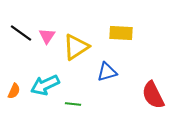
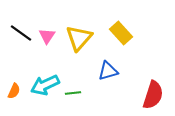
yellow rectangle: rotated 45 degrees clockwise
yellow triangle: moved 3 px right, 9 px up; rotated 16 degrees counterclockwise
blue triangle: moved 1 px right, 1 px up
red semicircle: rotated 136 degrees counterclockwise
green line: moved 11 px up; rotated 14 degrees counterclockwise
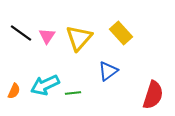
blue triangle: rotated 20 degrees counterclockwise
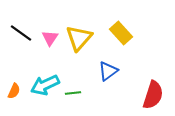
pink triangle: moved 3 px right, 2 px down
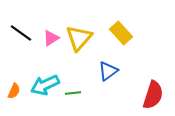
pink triangle: moved 1 px right; rotated 24 degrees clockwise
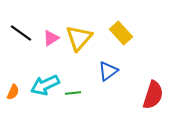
orange semicircle: moved 1 px left, 1 px down
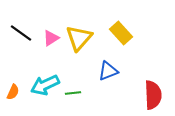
blue triangle: rotated 15 degrees clockwise
red semicircle: rotated 20 degrees counterclockwise
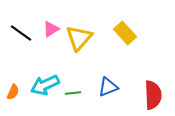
yellow rectangle: moved 4 px right
pink triangle: moved 9 px up
blue triangle: moved 16 px down
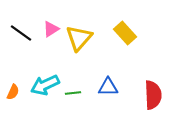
blue triangle: rotated 20 degrees clockwise
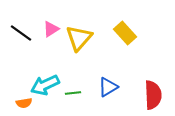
blue triangle: rotated 30 degrees counterclockwise
orange semicircle: moved 11 px right, 11 px down; rotated 56 degrees clockwise
